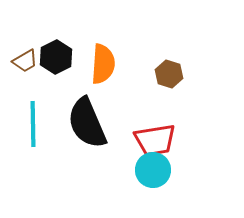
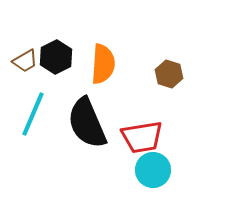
cyan line: moved 10 px up; rotated 24 degrees clockwise
red trapezoid: moved 13 px left, 3 px up
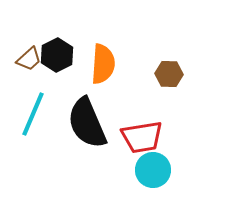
black hexagon: moved 1 px right, 2 px up
brown trapezoid: moved 4 px right, 2 px up; rotated 12 degrees counterclockwise
brown hexagon: rotated 16 degrees counterclockwise
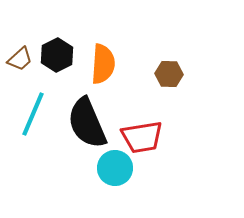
brown trapezoid: moved 9 px left
cyan circle: moved 38 px left, 2 px up
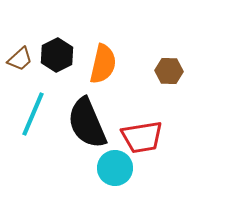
orange semicircle: rotated 9 degrees clockwise
brown hexagon: moved 3 px up
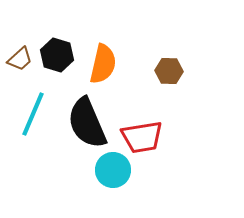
black hexagon: rotated 16 degrees counterclockwise
cyan circle: moved 2 px left, 2 px down
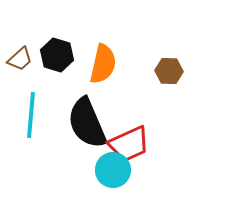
cyan line: moved 2 px left, 1 px down; rotated 18 degrees counterclockwise
red trapezoid: moved 13 px left, 7 px down; rotated 15 degrees counterclockwise
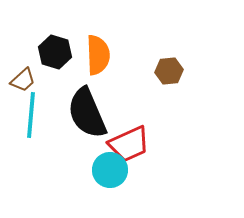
black hexagon: moved 2 px left, 3 px up
brown trapezoid: moved 3 px right, 21 px down
orange semicircle: moved 5 px left, 9 px up; rotated 15 degrees counterclockwise
brown hexagon: rotated 8 degrees counterclockwise
black semicircle: moved 10 px up
cyan circle: moved 3 px left
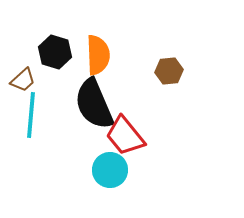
black semicircle: moved 7 px right, 9 px up
red trapezoid: moved 4 px left, 8 px up; rotated 75 degrees clockwise
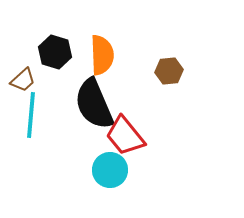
orange semicircle: moved 4 px right
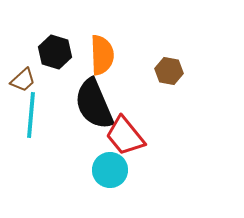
brown hexagon: rotated 16 degrees clockwise
